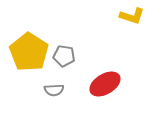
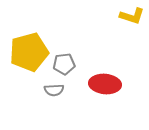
yellow pentagon: rotated 24 degrees clockwise
gray pentagon: moved 8 px down; rotated 15 degrees counterclockwise
red ellipse: rotated 36 degrees clockwise
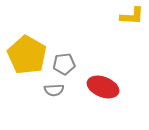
yellow L-shape: rotated 15 degrees counterclockwise
yellow pentagon: moved 2 px left, 3 px down; rotated 27 degrees counterclockwise
red ellipse: moved 2 px left, 3 px down; rotated 16 degrees clockwise
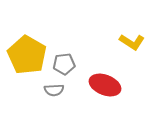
yellow L-shape: moved 26 px down; rotated 30 degrees clockwise
red ellipse: moved 2 px right, 2 px up
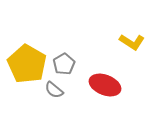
yellow pentagon: moved 9 px down
gray pentagon: rotated 25 degrees counterclockwise
gray semicircle: rotated 42 degrees clockwise
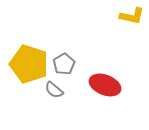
yellow L-shape: moved 26 px up; rotated 20 degrees counterclockwise
yellow pentagon: moved 2 px right; rotated 12 degrees counterclockwise
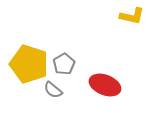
gray semicircle: moved 1 px left
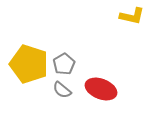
red ellipse: moved 4 px left, 4 px down
gray semicircle: moved 9 px right
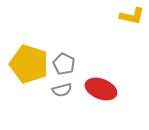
gray pentagon: rotated 15 degrees counterclockwise
gray semicircle: rotated 54 degrees counterclockwise
